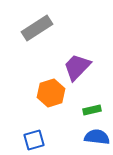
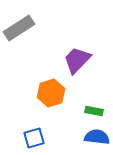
gray rectangle: moved 18 px left
purple trapezoid: moved 7 px up
green rectangle: moved 2 px right, 1 px down; rotated 24 degrees clockwise
blue square: moved 2 px up
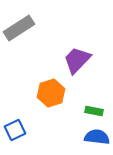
blue square: moved 19 px left, 8 px up; rotated 10 degrees counterclockwise
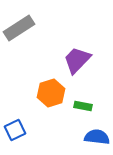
green rectangle: moved 11 px left, 5 px up
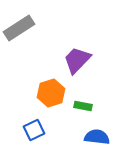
blue square: moved 19 px right
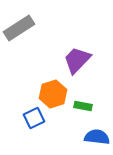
orange hexagon: moved 2 px right, 1 px down
blue square: moved 12 px up
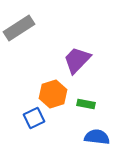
green rectangle: moved 3 px right, 2 px up
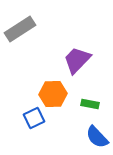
gray rectangle: moved 1 px right, 1 px down
orange hexagon: rotated 16 degrees clockwise
green rectangle: moved 4 px right
blue semicircle: rotated 140 degrees counterclockwise
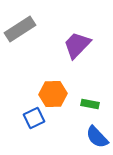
purple trapezoid: moved 15 px up
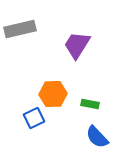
gray rectangle: rotated 20 degrees clockwise
purple trapezoid: rotated 12 degrees counterclockwise
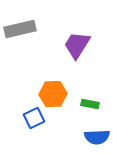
blue semicircle: rotated 50 degrees counterclockwise
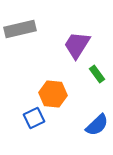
orange hexagon: rotated 8 degrees clockwise
green rectangle: moved 7 px right, 30 px up; rotated 42 degrees clockwise
blue semicircle: moved 12 px up; rotated 40 degrees counterclockwise
